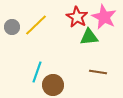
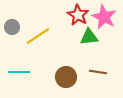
red star: moved 1 px right, 2 px up
yellow line: moved 2 px right, 11 px down; rotated 10 degrees clockwise
cyan line: moved 18 px left; rotated 70 degrees clockwise
brown circle: moved 13 px right, 8 px up
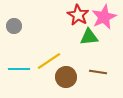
pink star: rotated 20 degrees clockwise
gray circle: moved 2 px right, 1 px up
yellow line: moved 11 px right, 25 px down
cyan line: moved 3 px up
